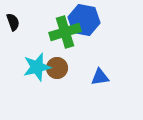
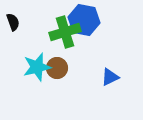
blue triangle: moved 10 px right; rotated 18 degrees counterclockwise
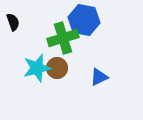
green cross: moved 2 px left, 6 px down
cyan star: moved 1 px down
blue triangle: moved 11 px left
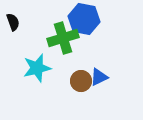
blue hexagon: moved 1 px up
brown circle: moved 24 px right, 13 px down
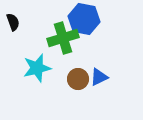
brown circle: moved 3 px left, 2 px up
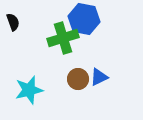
cyan star: moved 8 px left, 22 px down
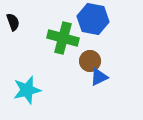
blue hexagon: moved 9 px right
green cross: rotated 32 degrees clockwise
brown circle: moved 12 px right, 18 px up
cyan star: moved 2 px left
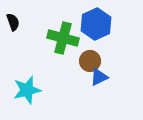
blue hexagon: moved 3 px right, 5 px down; rotated 24 degrees clockwise
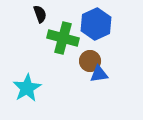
black semicircle: moved 27 px right, 8 px up
blue triangle: moved 3 px up; rotated 18 degrees clockwise
cyan star: moved 2 px up; rotated 16 degrees counterclockwise
